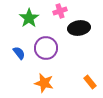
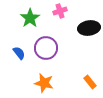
green star: moved 1 px right
black ellipse: moved 10 px right
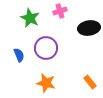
green star: rotated 12 degrees counterclockwise
blue semicircle: moved 2 px down; rotated 16 degrees clockwise
orange star: moved 2 px right
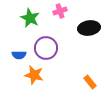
blue semicircle: rotated 112 degrees clockwise
orange star: moved 12 px left, 8 px up
